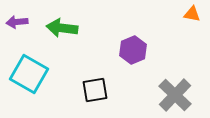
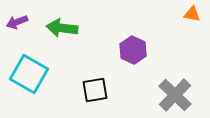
purple arrow: rotated 15 degrees counterclockwise
purple hexagon: rotated 12 degrees counterclockwise
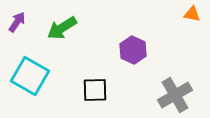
purple arrow: rotated 145 degrees clockwise
green arrow: rotated 40 degrees counterclockwise
cyan square: moved 1 px right, 2 px down
black square: rotated 8 degrees clockwise
gray cross: rotated 16 degrees clockwise
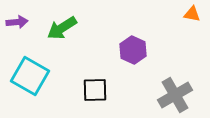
purple arrow: rotated 50 degrees clockwise
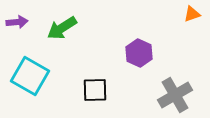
orange triangle: rotated 30 degrees counterclockwise
purple hexagon: moved 6 px right, 3 px down
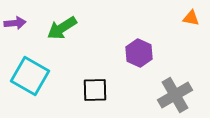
orange triangle: moved 1 px left, 4 px down; rotated 30 degrees clockwise
purple arrow: moved 2 px left, 1 px down
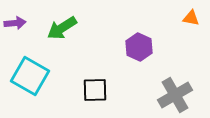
purple hexagon: moved 6 px up
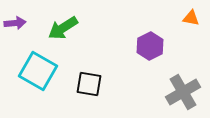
green arrow: moved 1 px right
purple hexagon: moved 11 px right, 1 px up; rotated 8 degrees clockwise
cyan square: moved 8 px right, 5 px up
black square: moved 6 px left, 6 px up; rotated 12 degrees clockwise
gray cross: moved 8 px right, 3 px up
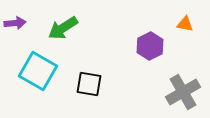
orange triangle: moved 6 px left, 6 px down
